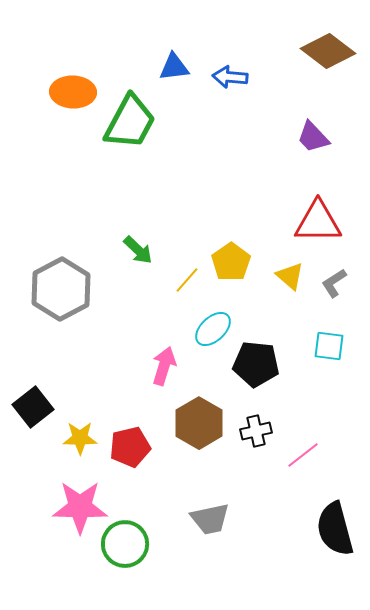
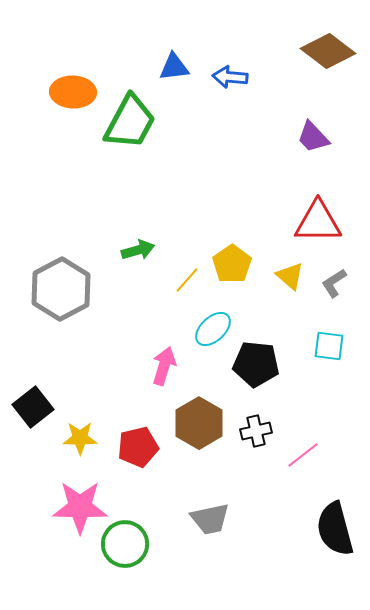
green arrow: rotated 60 degrees counterclockwise
yellow pentagon: moved 1 px right, 2 px down
red pentagon: moved 8 px right
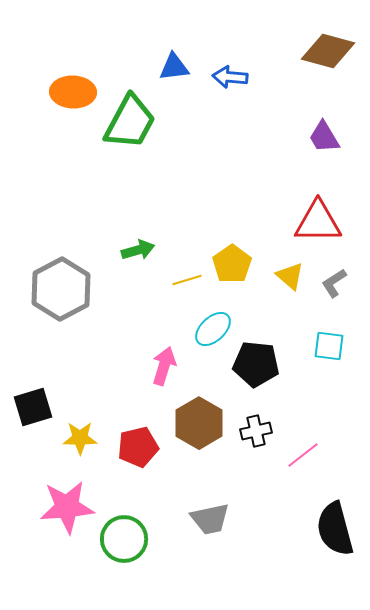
brown diamond: rotated 22 degrees counterclockwise
purple trapezoid: moved 11 px right; rotated 12 degrees clockwise
yellow line: rotated 32 degrees clockwise
black square: rotated 21 degrees clockwise
pink star: moved 13 px left; rotated 6 degrees counterclockwise
green circle: moved 1 px left, 5 px up
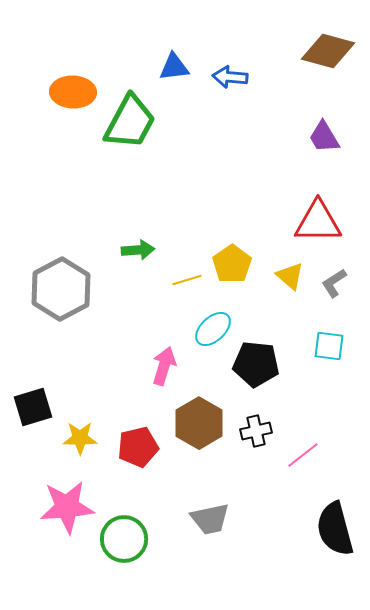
green arrow: rotated 12 degrees clockwise
